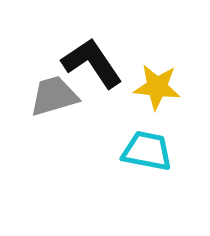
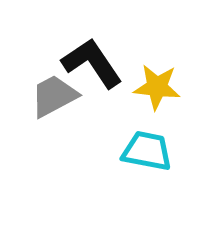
gray trapezoid: rotated 12 degrees counterclockwise
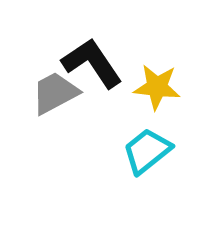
gray trapezoid: moved 1 px right, 3 px up
cyan trapezoid: rotated 50 degrees counterclockwise
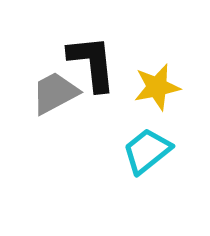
black L-shape: rotated 28 degrees clockwise
yellow star: rotated 18 degrees counterclockwise
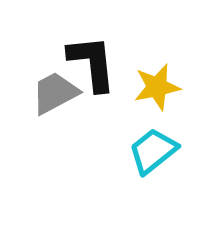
cyan trapezoid: moved 6 px right
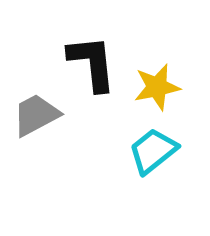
gray trapezoid: moved 19 px left, 22 px down
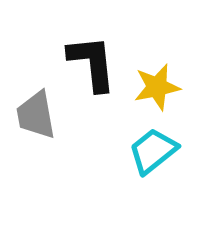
gray trapezoid: rotated 72 degrees counterclockwise
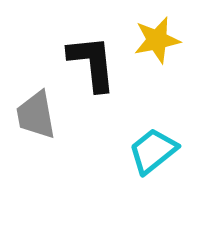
yellow star: moved 47 px up
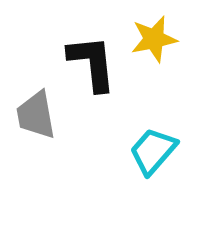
yellow star: moved 3 px left, 1 px up
cyan trapezoid: rotated 10 degrees counterclockwise
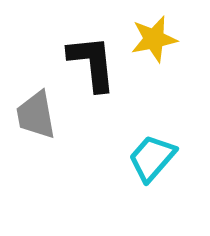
cyan trapezoid: moved 1 px left, 7 px down
